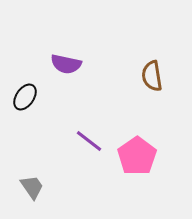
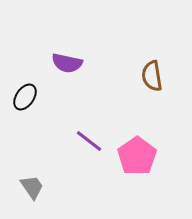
purple semicircle: moved 1 px right, 1 px up
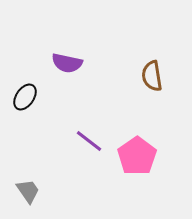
gray trapezoid: moved 4 px left, 4 px down
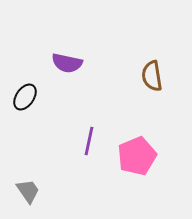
purple line: rotated 64 degrees clockwise
pink pentagon: rotated 12 degrees clockwise
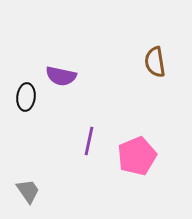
purple semicircle: moved 6 px left, 13 px down
brown semicircle: moved 3 px right, 14 px up
black ellipse: moved 1 px right; rotated 28 degrees counterclockwise
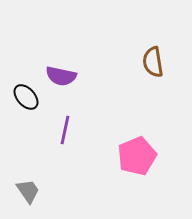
brown semicircle: moved 2 px left
black ellipse: rotated 48 degrees counterclockwise
purple line: moved 24 px left, 11 px up
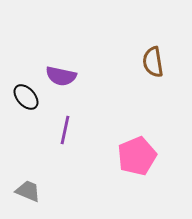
gray trapezoid: rotated 32 degrees counterclockwise
